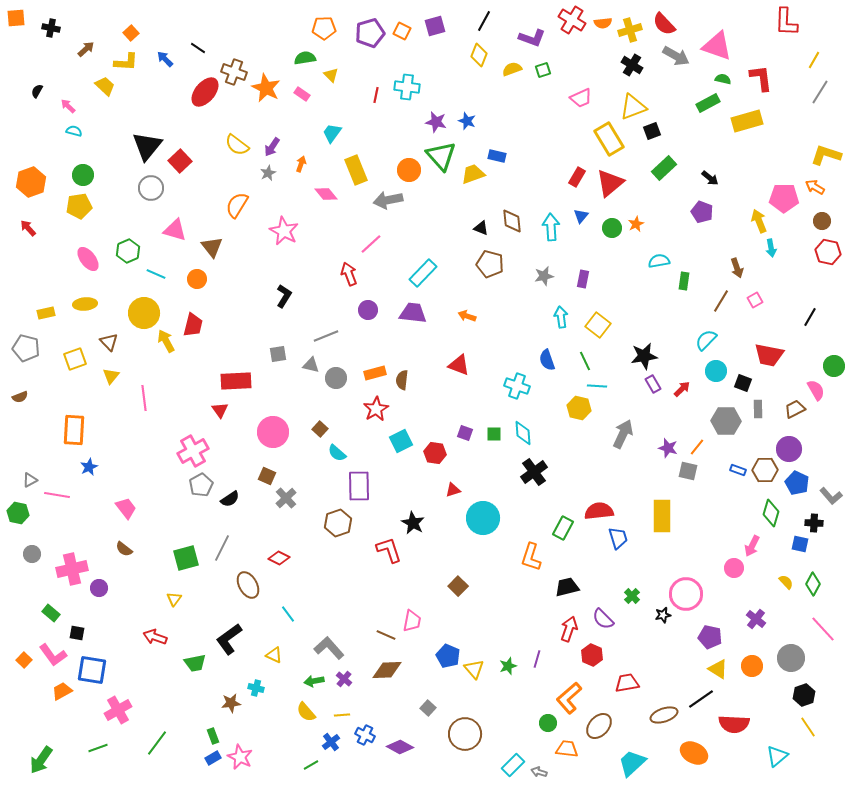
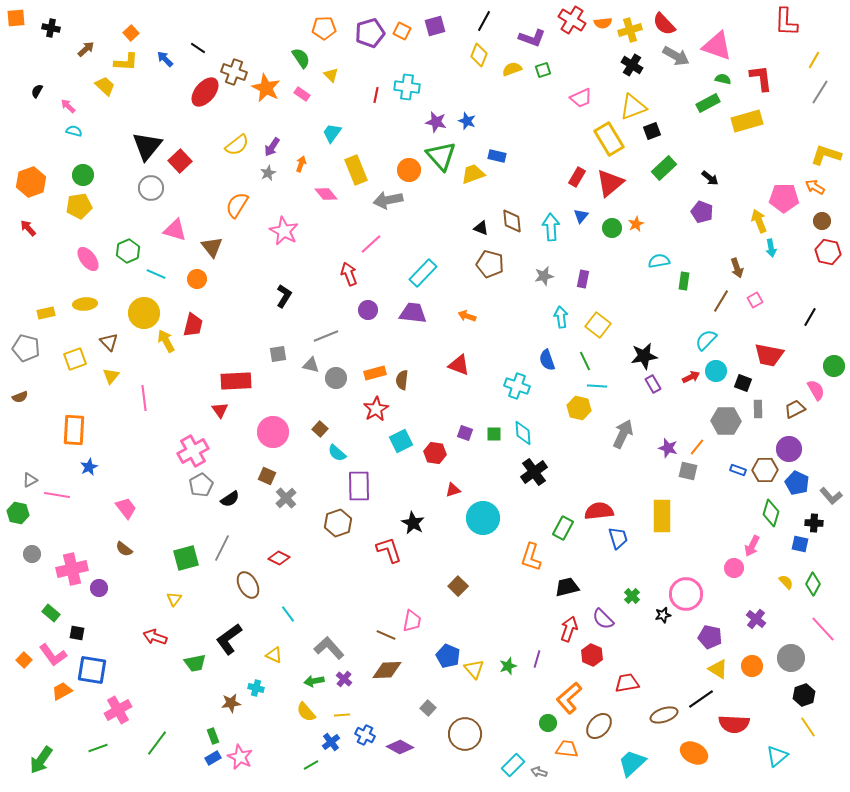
green semicircle at (305, 58): moved 4 px left; rotated 65 degrees clockwise
yellow semicircle at (237, 145): rotated 75 degrees counterclockwise
red arrow at (682, 389): moved 9 px right, 12 px up; rotated 18 degrees clockwise
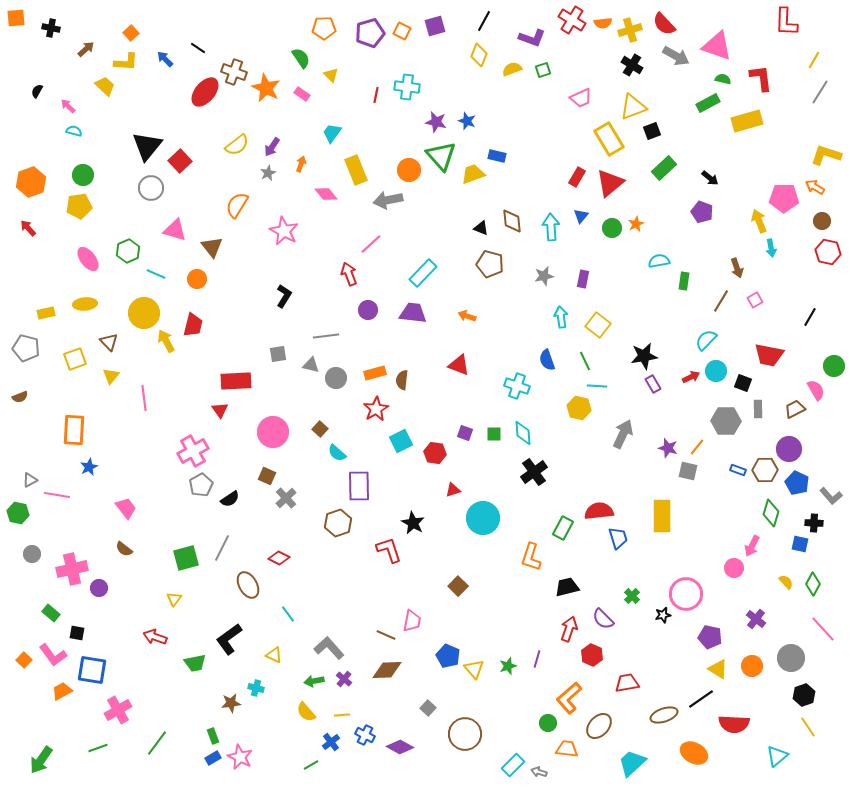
gray line at (326, 336): rotated 15 degrees clockwise
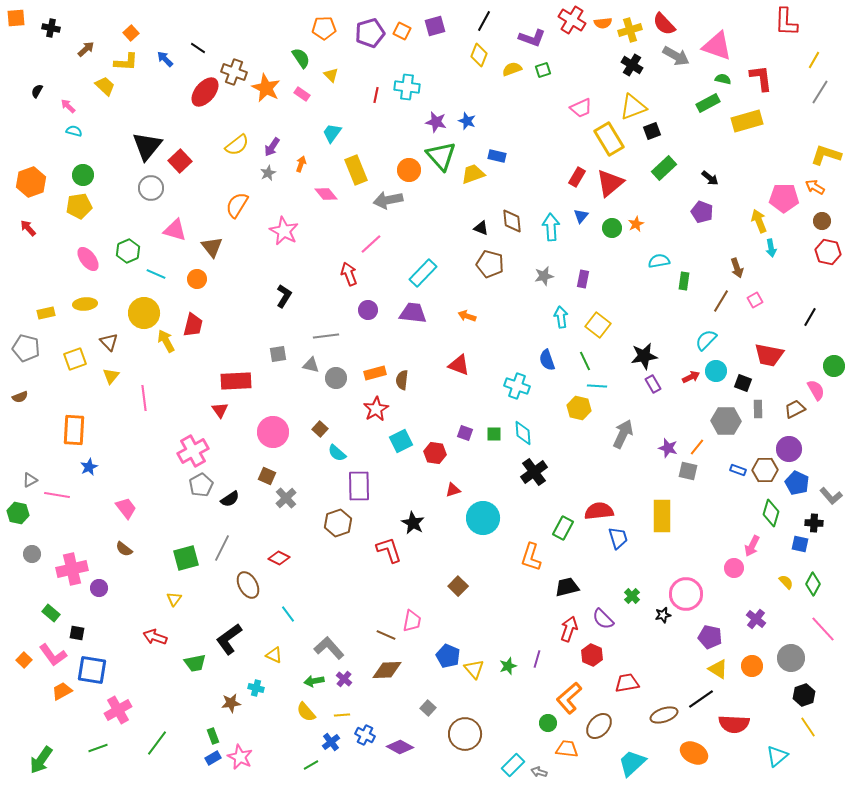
pink trapezoid at (581, 98): moved 10 px down
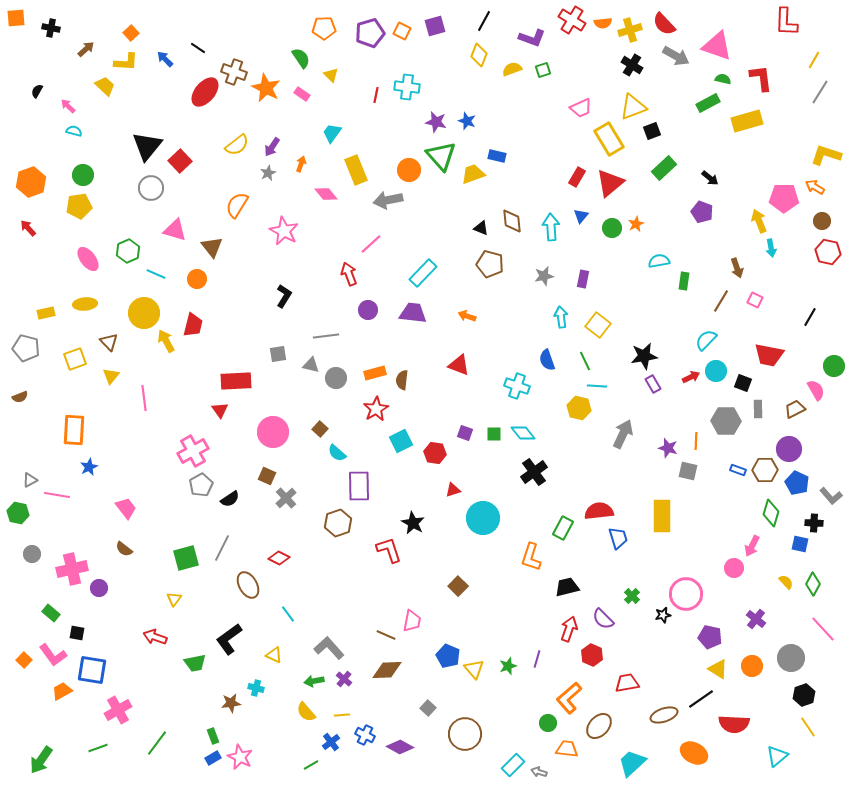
pink square at (755, 300): rotated 35 degrees counterclockwise
cyan diamond at (523, 433): rotated 35 degrees counterclockwise
orange line at (697, 447): moved 1 px left, 6 px up; rotated 36 degrees counterclockwise
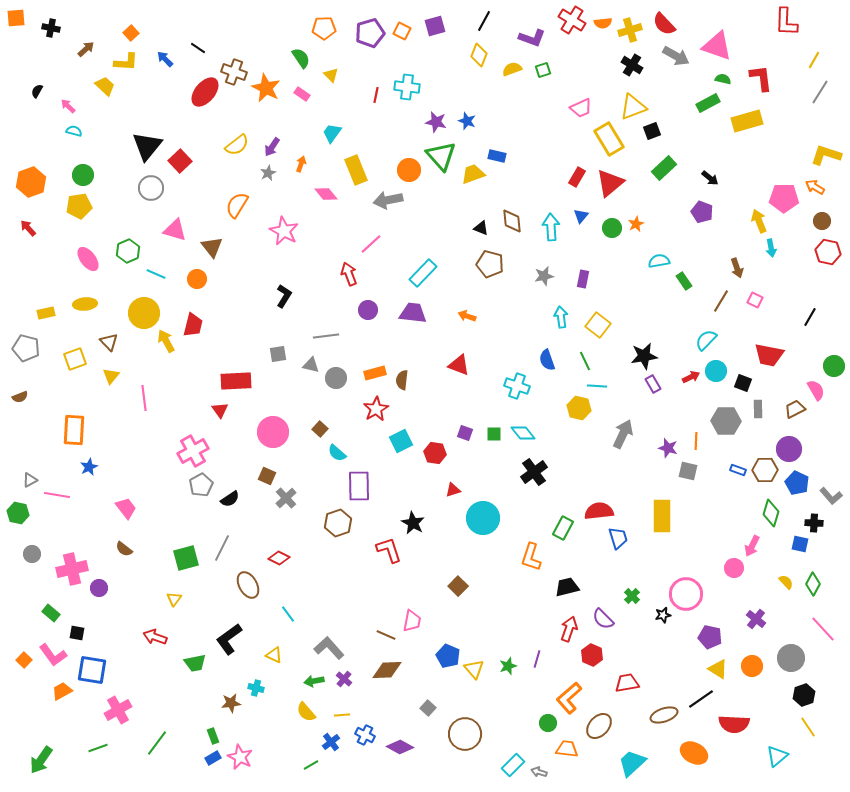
green rectangle at (684, 281): rotated 42 degrees counterclockwise
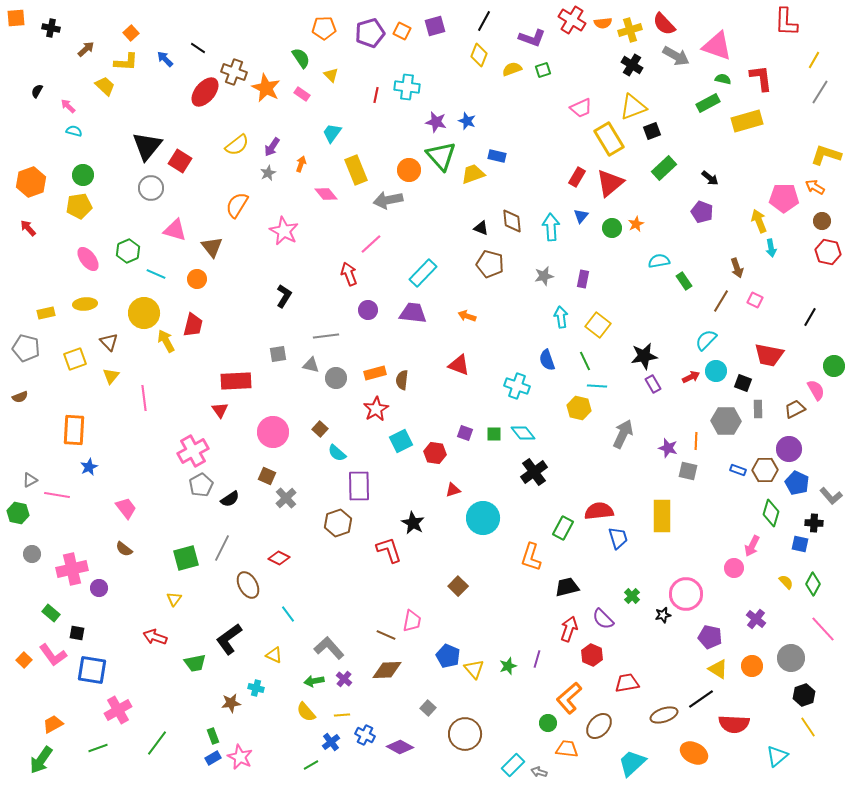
red square at (180, 161): rotated 15 degrees counterclockwise
orange trapezoid at (62, 691): moved 9 px left, 33 px down
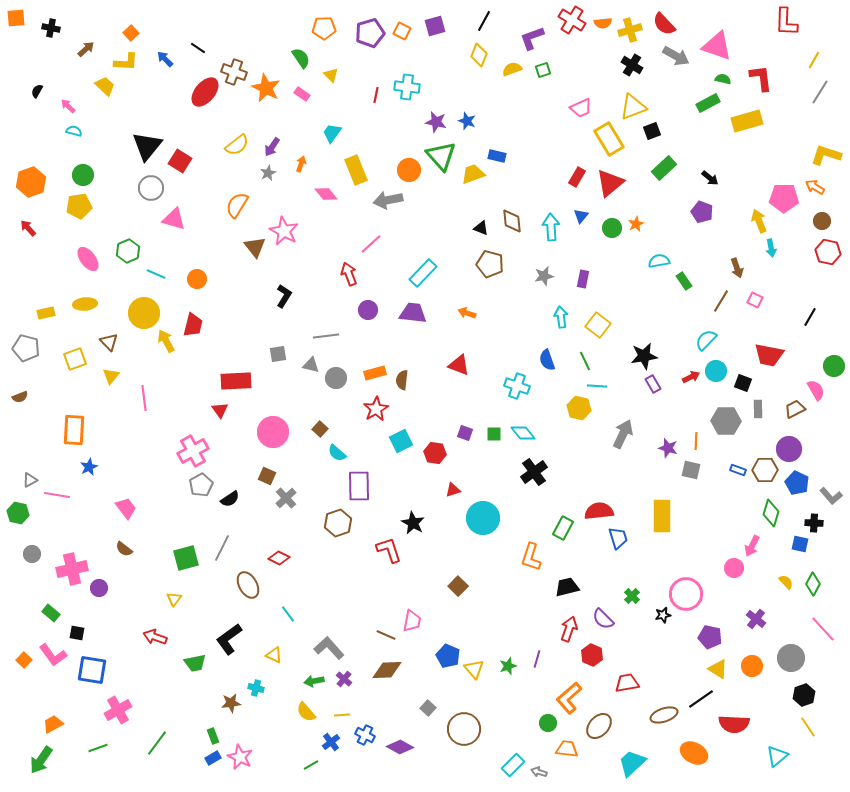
purple L-shape at (532, 38): rotated 140 degrees clockwise
pink triangle at (175, 230): moved 1 px left, 11 px up
brown triangle at (212, 247): moved 43 px right
orange arrow at (467, 316): moved 3 px up
gray square at (688, 471): moved 3 px right, 1 px up
brown circle at (465, 734): moved 1 px left, 5 px up
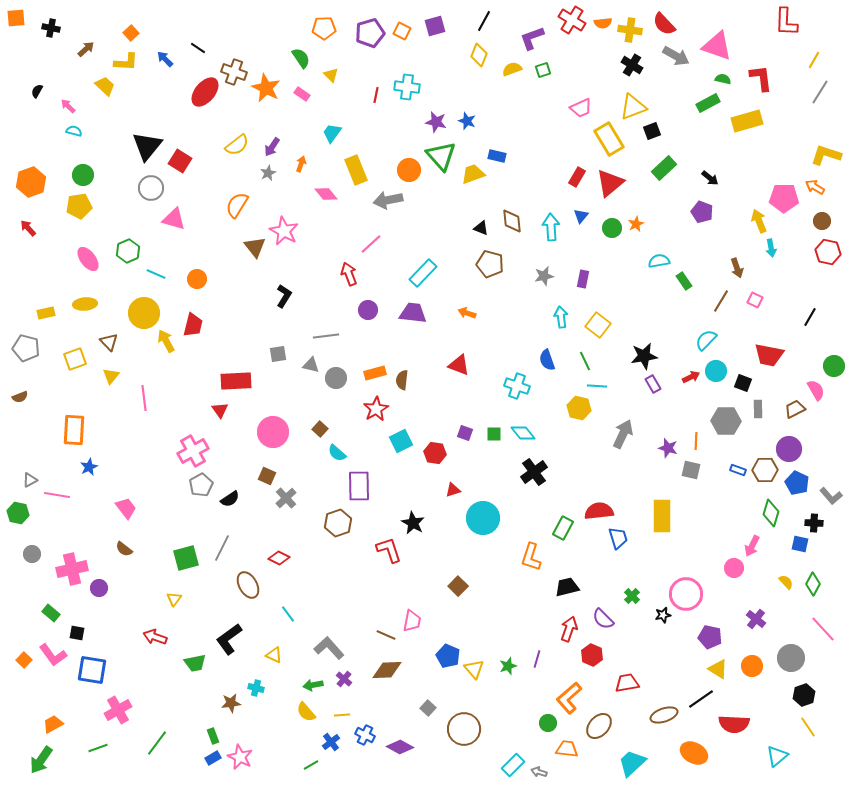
yellow cross at (630, 30): rotated 25 degrees clockwise
green arrow at (314, 681): moved 1 px left, 4 px down
